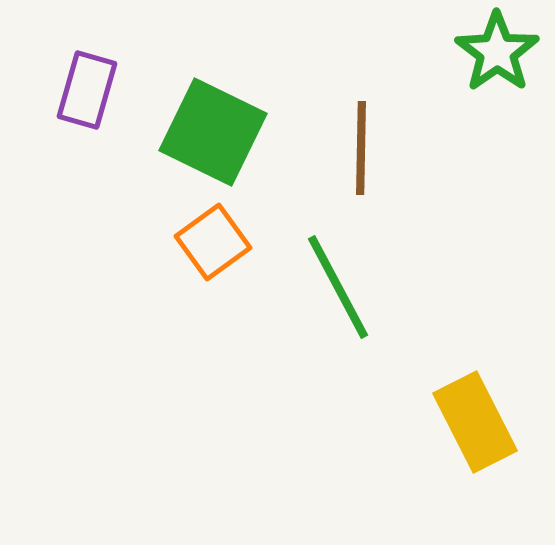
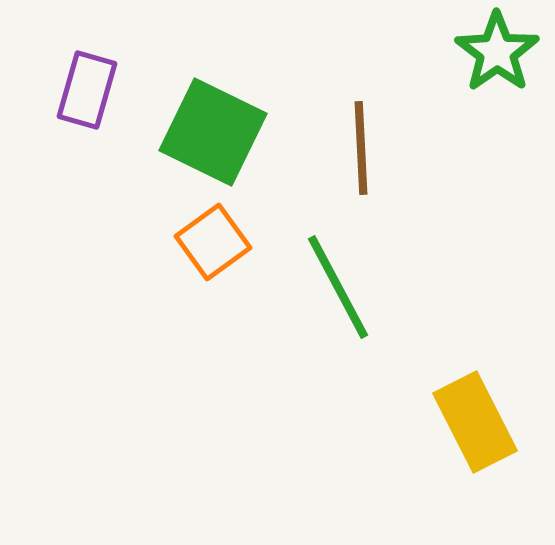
brown line: rotated 4 degrees counterclockwise
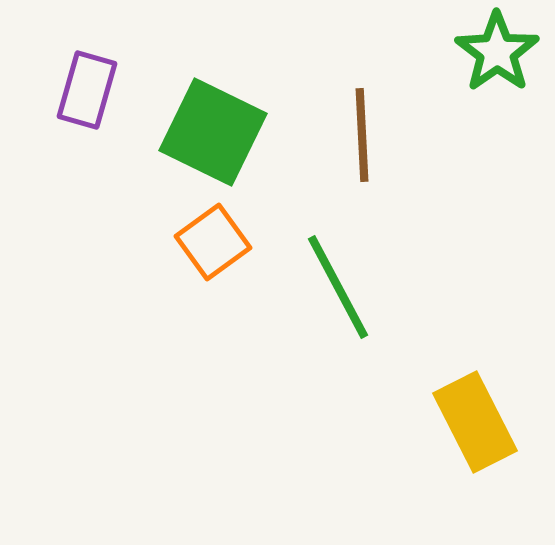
brown line: moved 1 px right, 13 px up
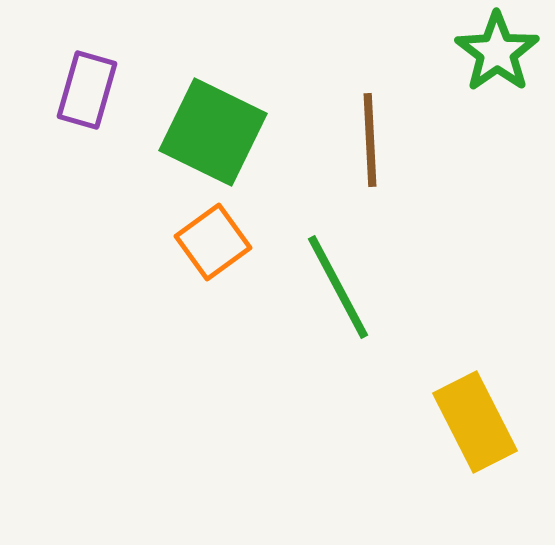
brown line: moved 8 px right, 5 px down
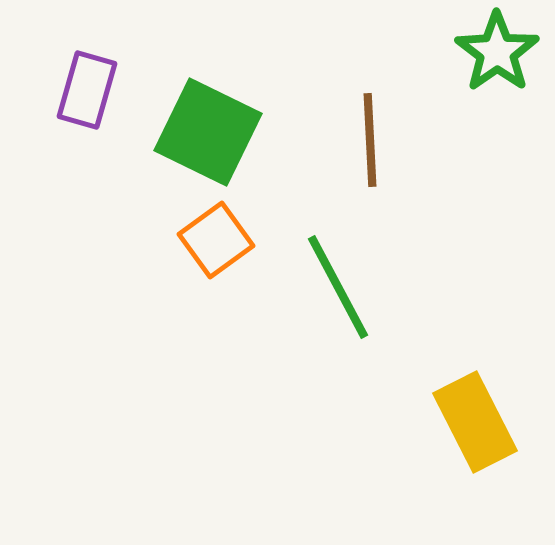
green square: moved 5 px left
orange square: moved 3 px right, 2 px up
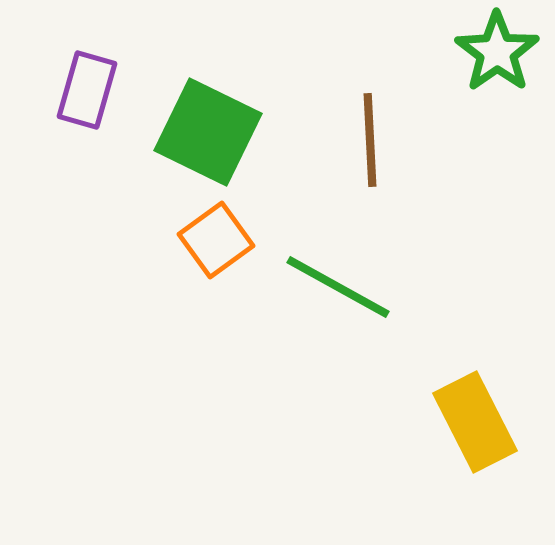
green line: rotated 33 degrees counterclockwise
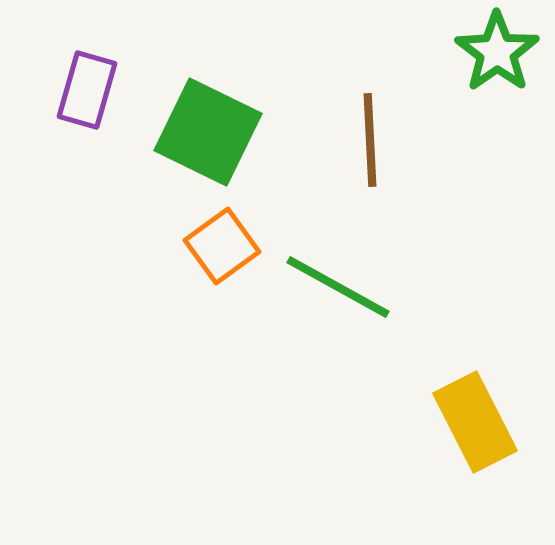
orange square: moved 6 px right, 6 px down
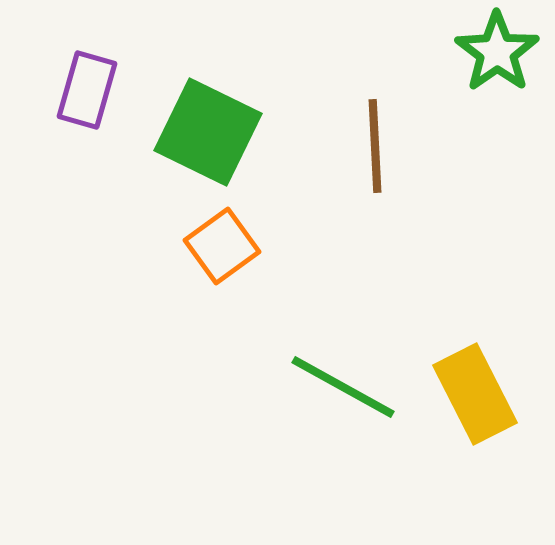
brown line: moved 5 px right, 6 px down
green line: moved 5 px right, 100 px down
yellow rectangle: moved 28 px up
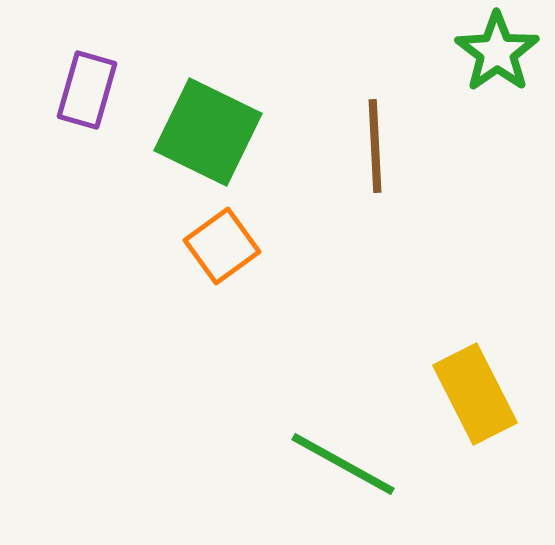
green line: moved 77 px down
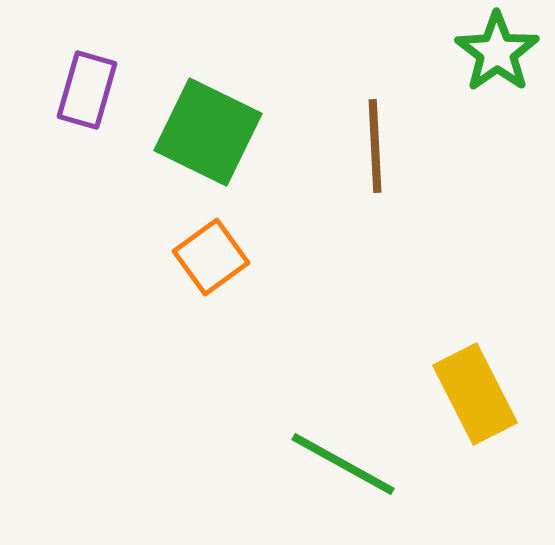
orange square: moved 11 px left, 11 px down
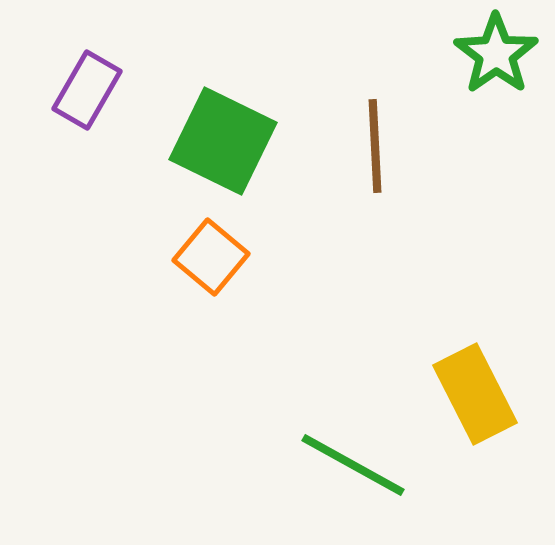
green star: moved 1 px left, 2 px down
purple rectangle: rotated 14 degrees clockwise
green square: moved 15 px right, 9 px down
orange square: rotated 14 degrees counterclockwise
green line: moved 10 px right, 1 px down
